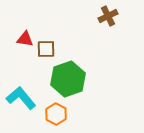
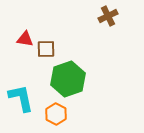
cyan L-shape: rotated 28 degrees clockwise
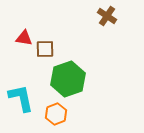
brown cross: moved 1 px left; rotated 30 degrees counterclockwise
red triangle: moved 1 px left, 1 px up
brown square: moved 1 px left
orange hexagon: rotated 10 degrees clockwise
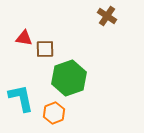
green hexagon: moved 1 px right, 1 px up
orange hexagon: moved 2 px left, 1 px up
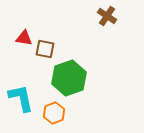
brown square: rotated 12 degrees clockwise
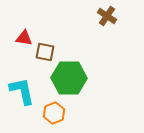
brown square: moved 3 px down
green hexagon: rotated 20 degrees clockwise
cyan L-shape: moved 1 px right, 7 px up
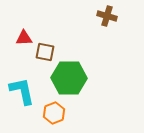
brown cross: rotated 18 degrees counterclockwise
red triangle: rotated 12 degrees counterclockwise
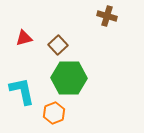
red triangle: rotated 12 degrees counterclockwise
brown square: moved 13 px right, 7 px up; rotated 36 degrees clockwise
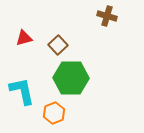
green hexagon: moved 2 px right
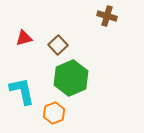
green hexagon: rotated 24 degrees counterclockwise
